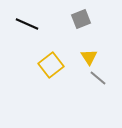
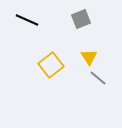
black line: moved 4 px up
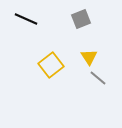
black line: moved 1 px left, 1 px up
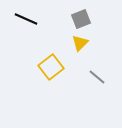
yellow triangle: moved 9 px left, 14 px up; rotated 18 degrees clockwise
yellow square: moved 2 px down
gray line: moved 1 px left, 1 px up
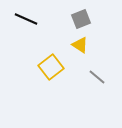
yellow triangle: moved 2 px down; rotated 42 degrees counterclockwise
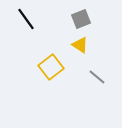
black line: rotated 30 degrees clockwise
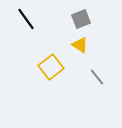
gray line: rotated 12 degrees clockwise
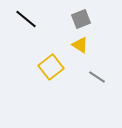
black line: rotated 15 degrees counterclockwise
gray line: rotated 18 degrees counterclockwise
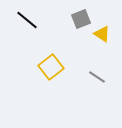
black line: moved 1 px right, 1 px down
yellow triangle: moved 22 px right, 11 px up
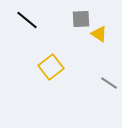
gray square: rotated 18 degrees clockwise
yellow triangle: moved 3 px left
gray line: moved 12 px right, 6 px down
